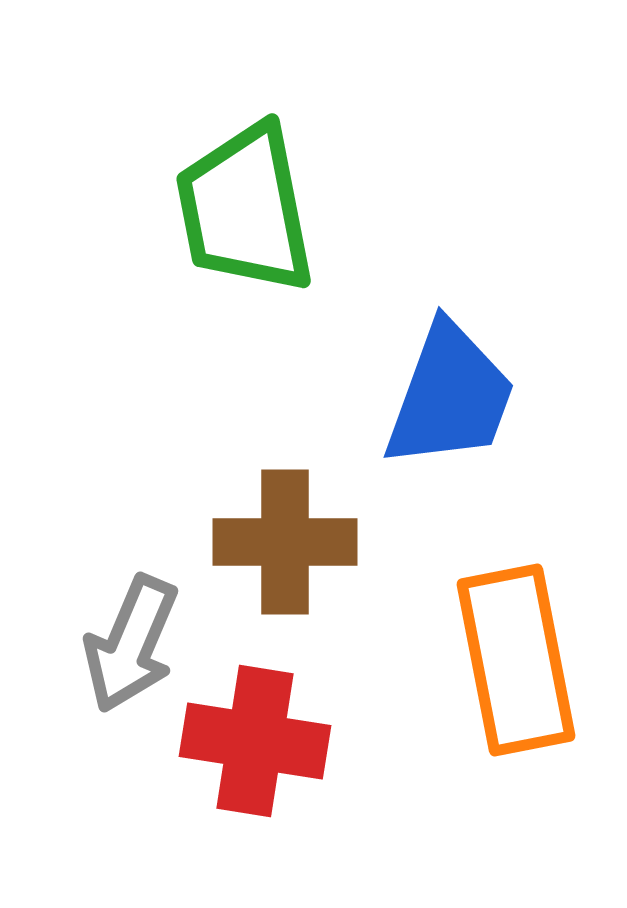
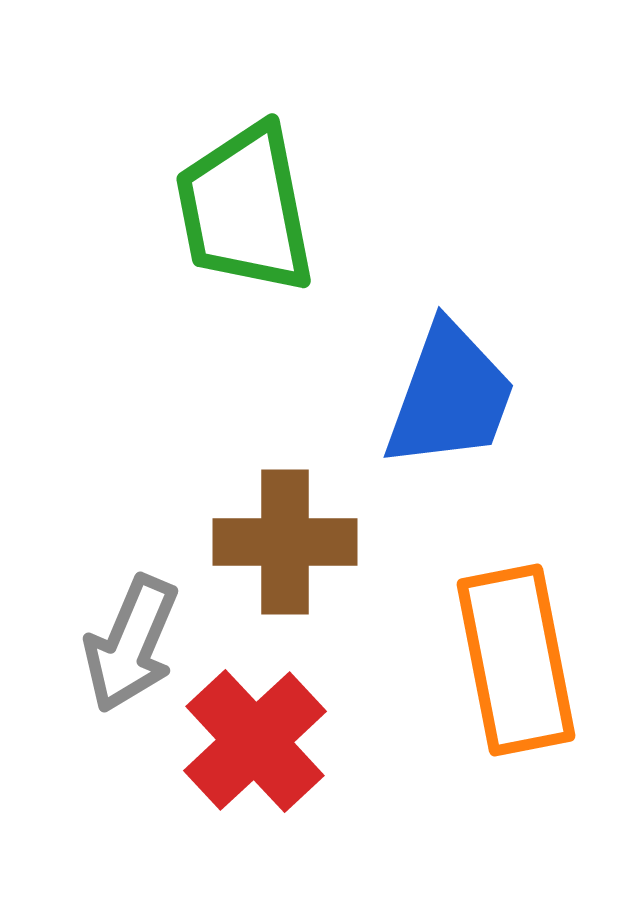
red cross: rotated 38 degrees clockwise
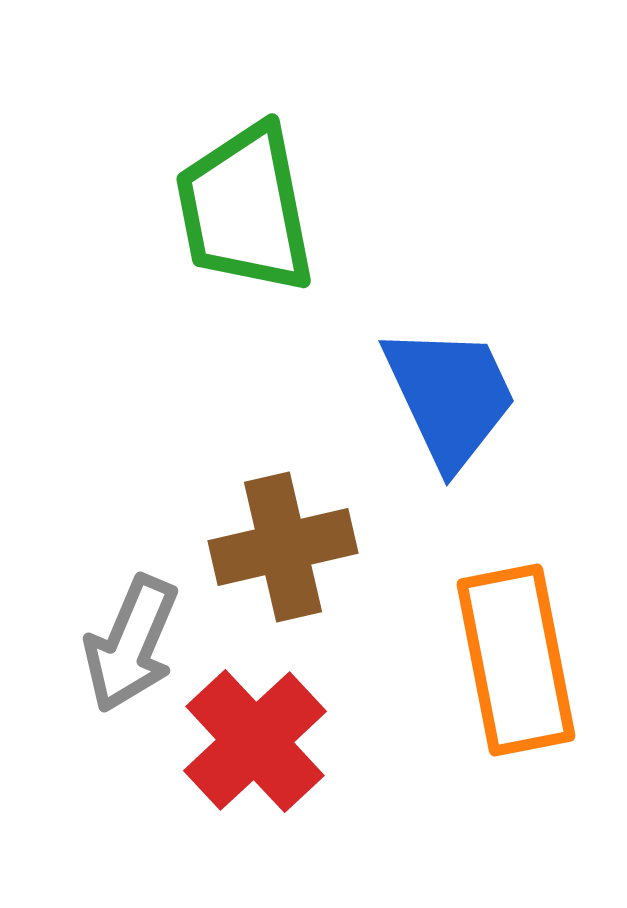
blue trapezoid: rotated 45 degrees counterclockwise
brown cross: moved 2 px left, 5 px down; rotated 13 degrees counterclockwise
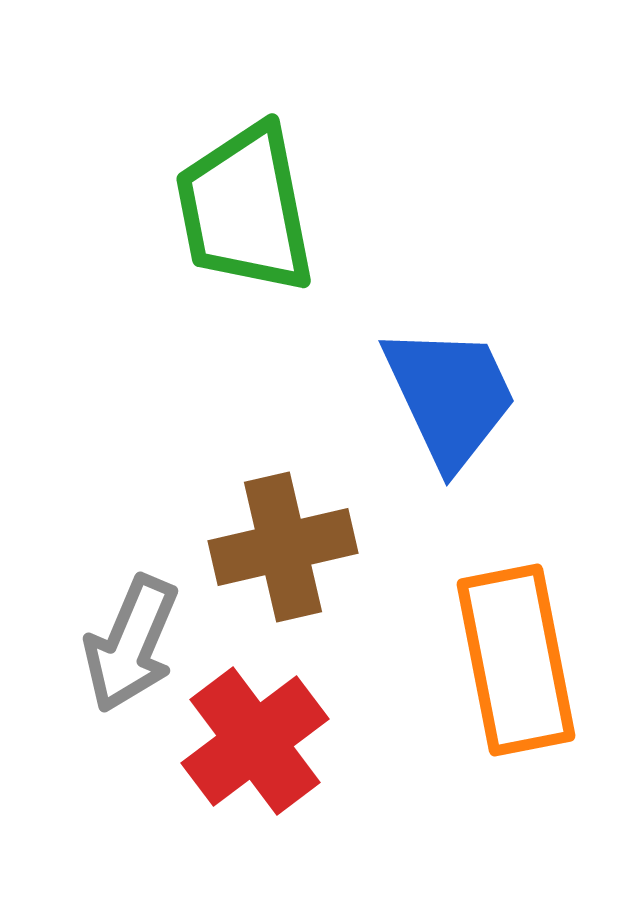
red cross: rotated 6 degrees clockwise
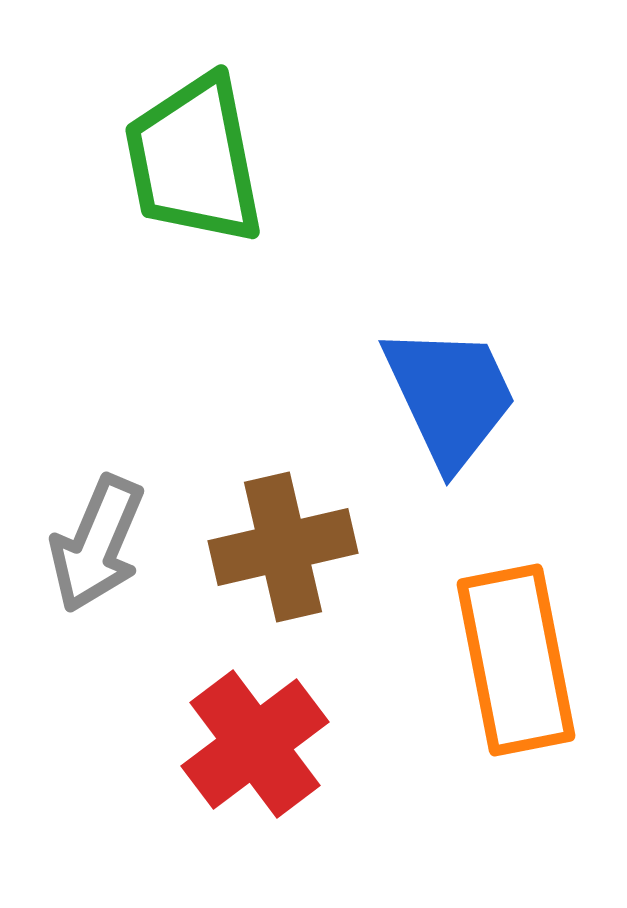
green trapezoid: moved 51 px left, 49 px up
gray arrow: moved 34 px left, 100 px up
red cross: moved 3 px down
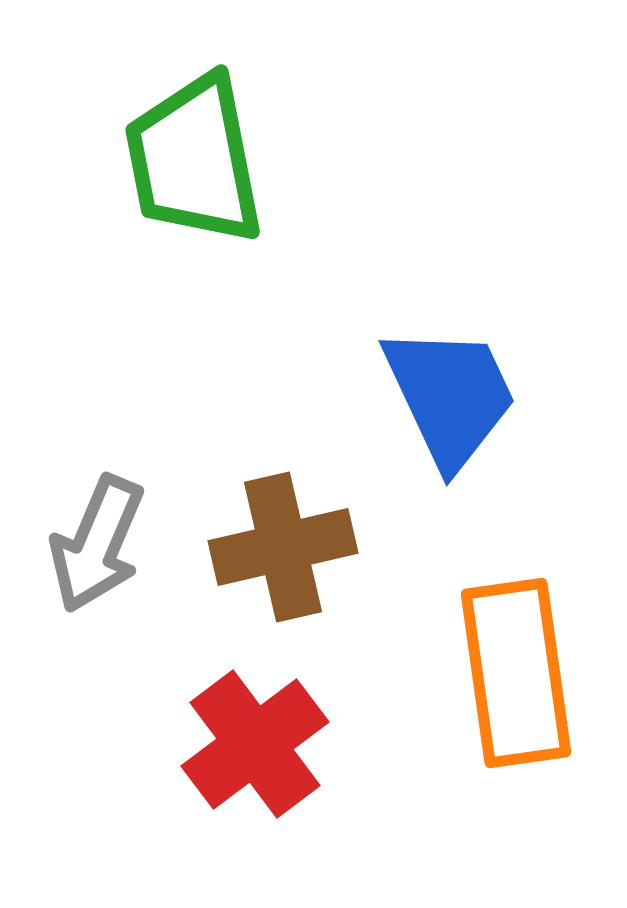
orange rectangle: moved 13 px down; rotated 3 degrees clockwise
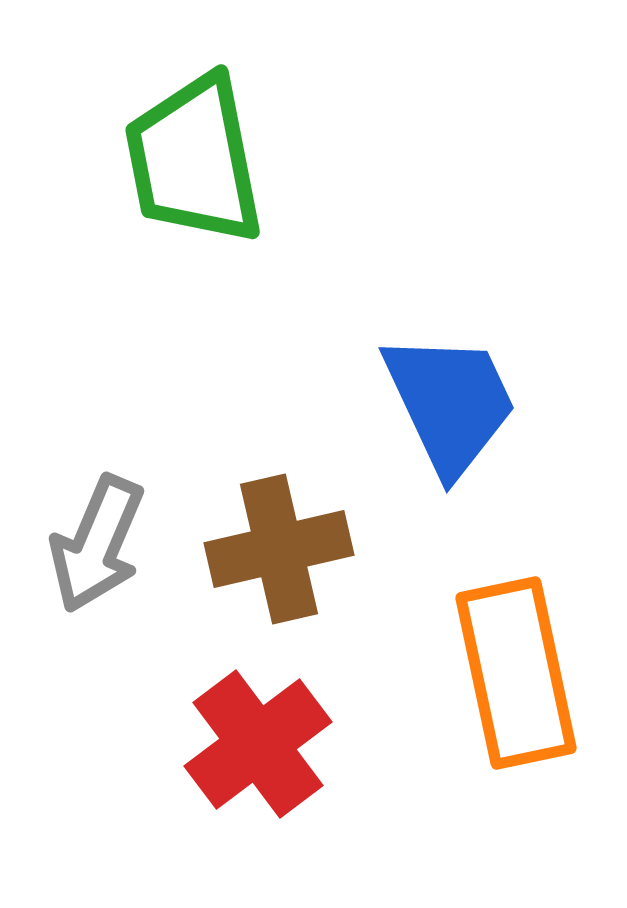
blue trapezoid: moved 7 px down
brown cross: moved 4 px left, 2 px down
orange rectangle: rotated 4 degrees counterclockwise
red cross: moved 3 px right
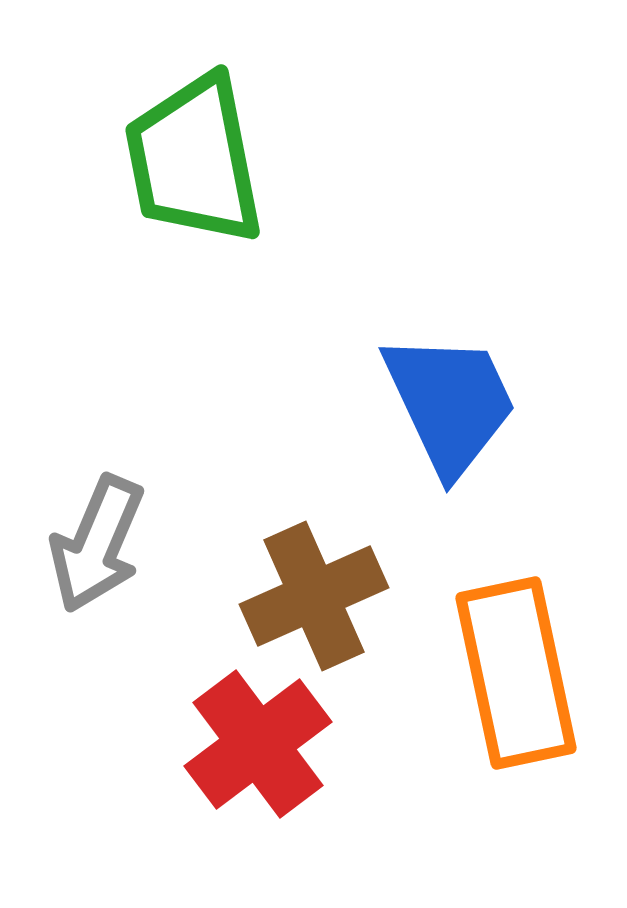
brown cross: moved 35 px right, 47 px down; rotated 11 degrees counterclockwise
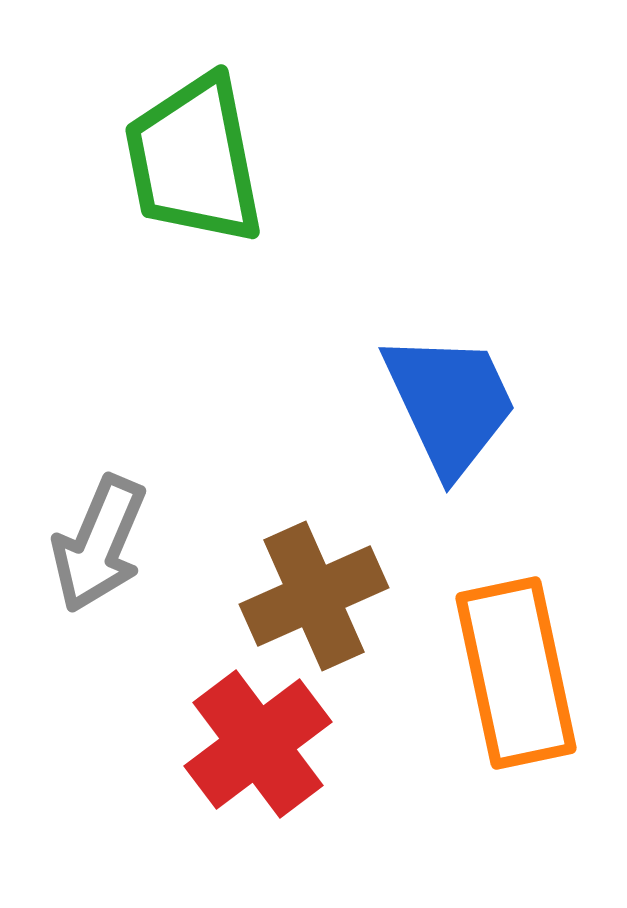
gray arrow: moved 2 px right
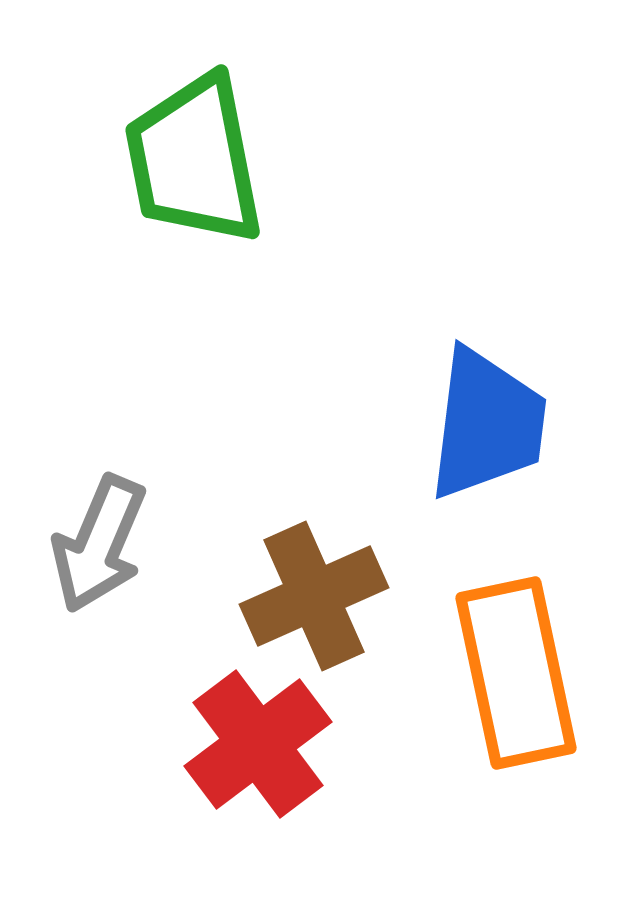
blue trapezoid: moved 37 px right, 21 px down; rotated 32 degrees clockwise
